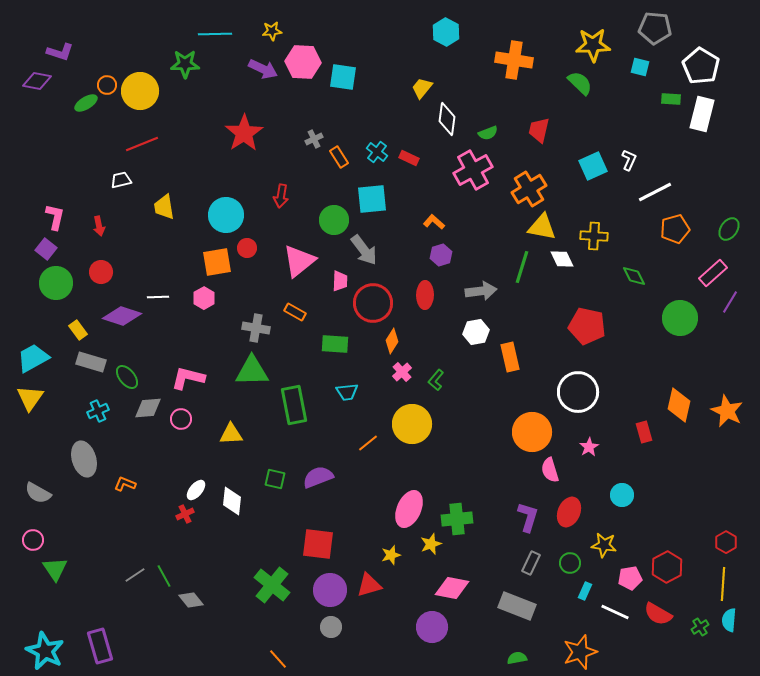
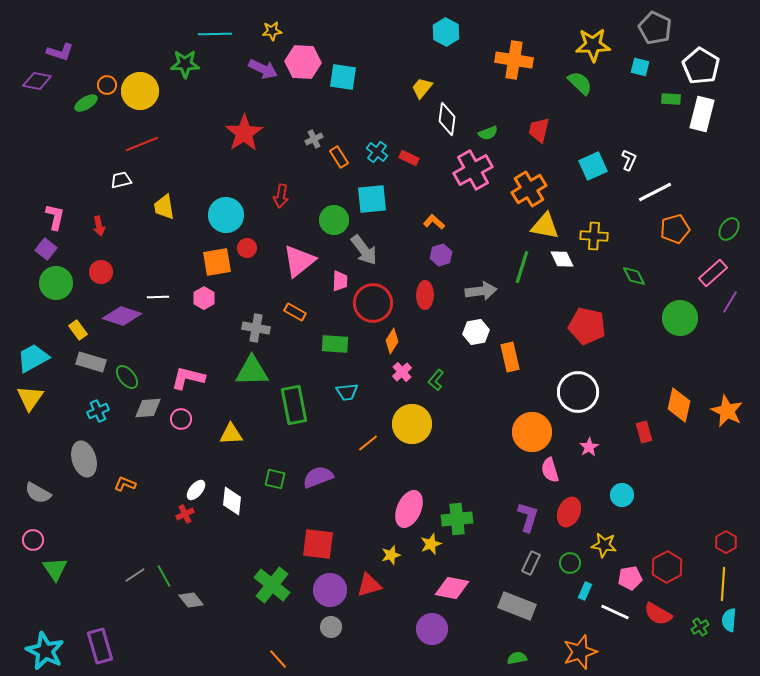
gray pentagon at (655, 28): rotated 20 degrees clockwise
yellow triangle at (542, 227): moved 3 px right, 1 px up
purple circle at (432, 627): moved 2 px down
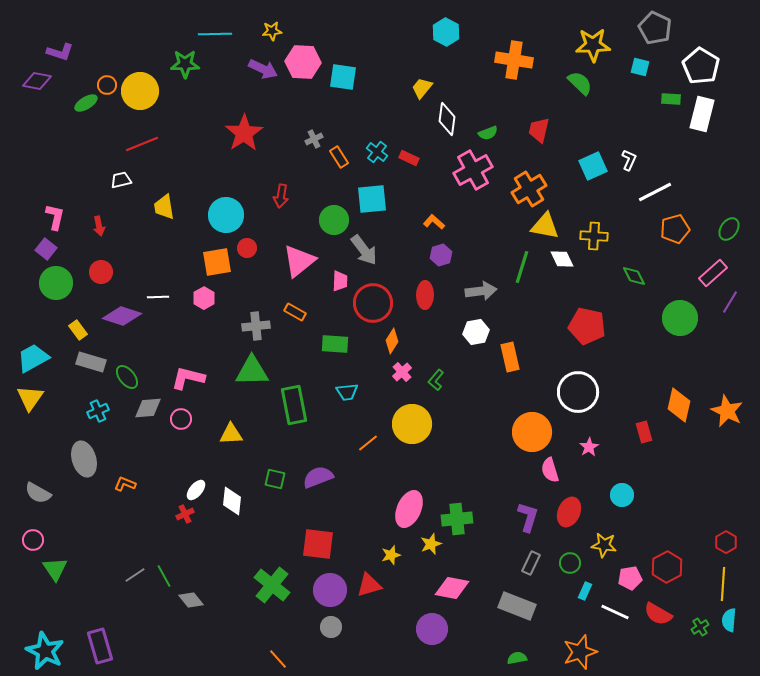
gray cross at (256, 328): moved 2 px up; rotated 16 degrees counterclockwise
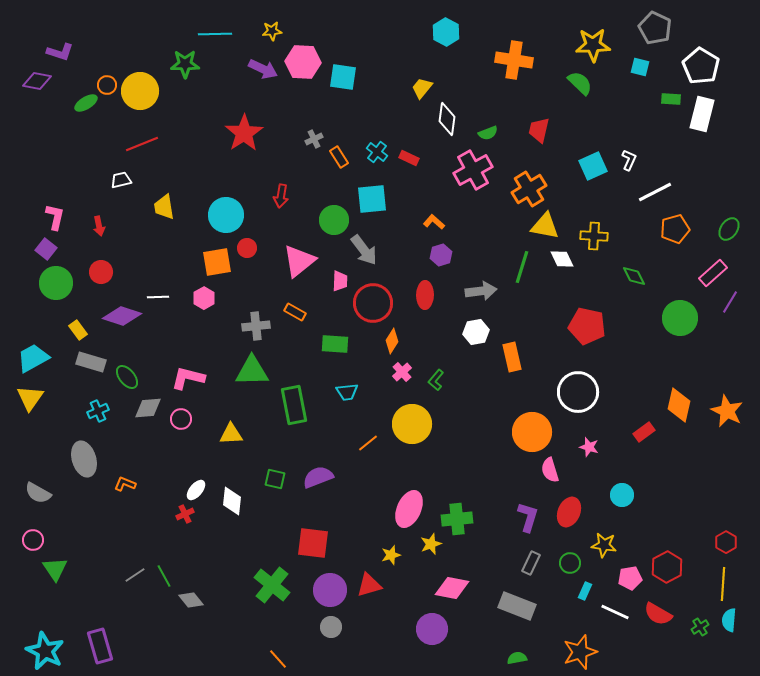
orange rectangle at (510, 357): moved 2 px right
red rectangle at (644, 432): rotated 70 degrees clockwise
pink star at (589, 447): rotated 24 degrees counterclockwise
red square at (318, 544): moved 5 px left, 1 px up
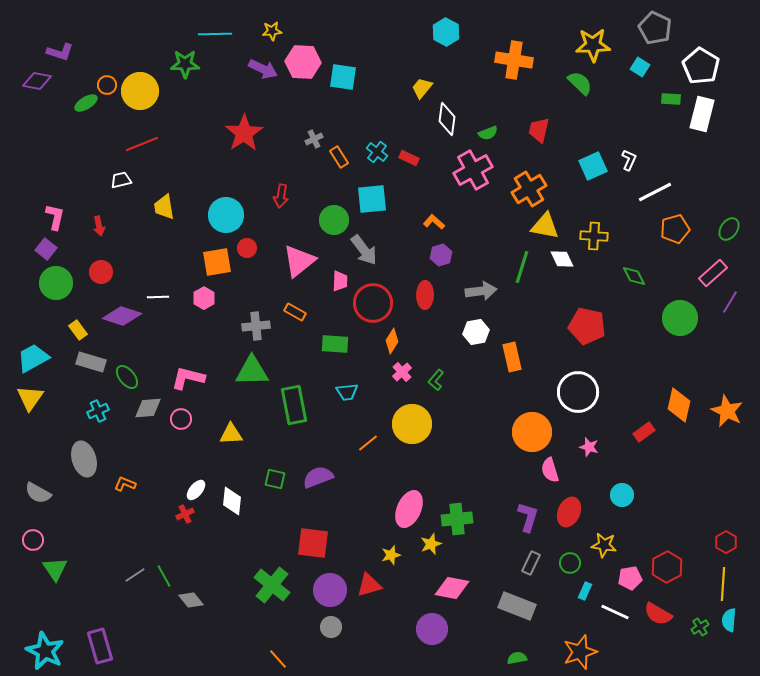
cyan square at (640, 67): rotated 18 degrees clockwise
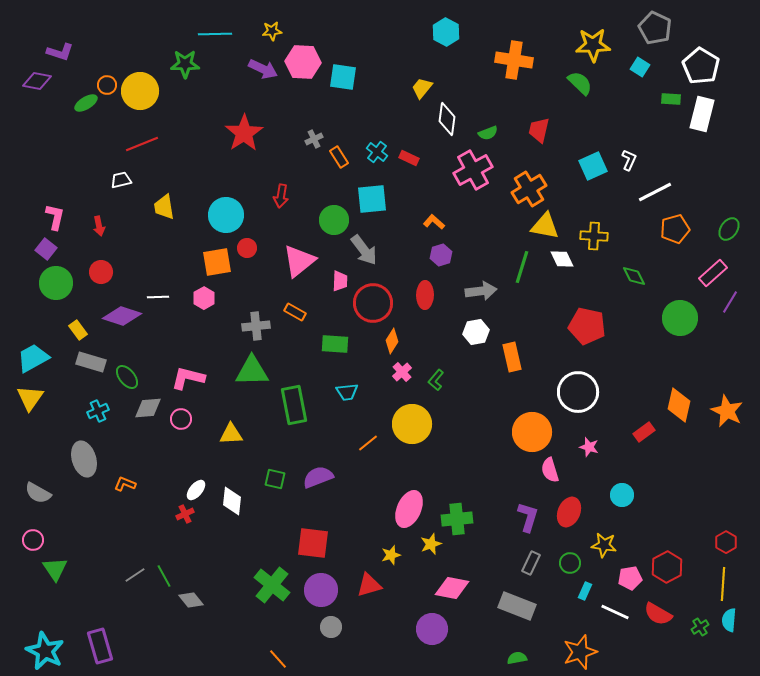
purple circle at (330, 590): moved 9 px left
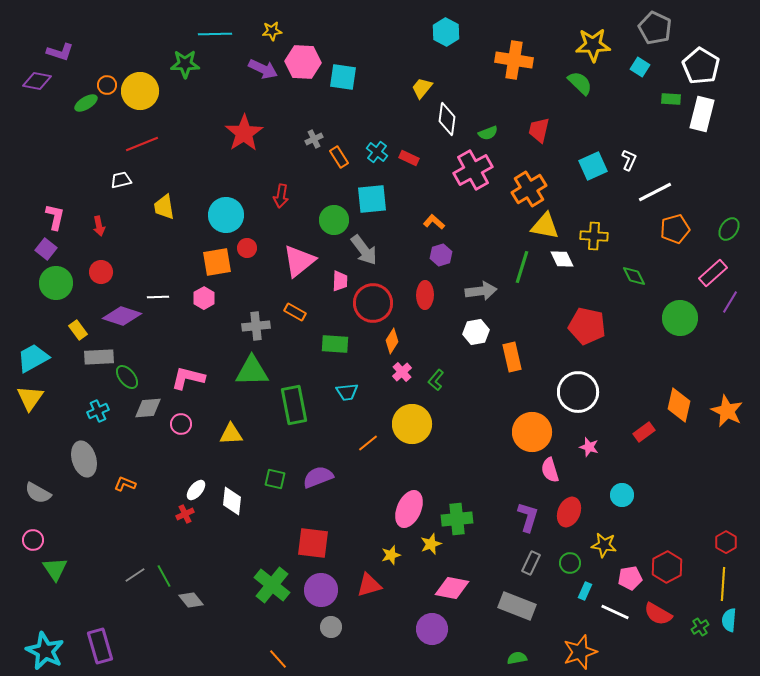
gray rectangle at (91, 362): moved 8 px right, 5 px up; rotated 20 degrees counterclockwise
pink circle at (181, 419): moved 5 px down
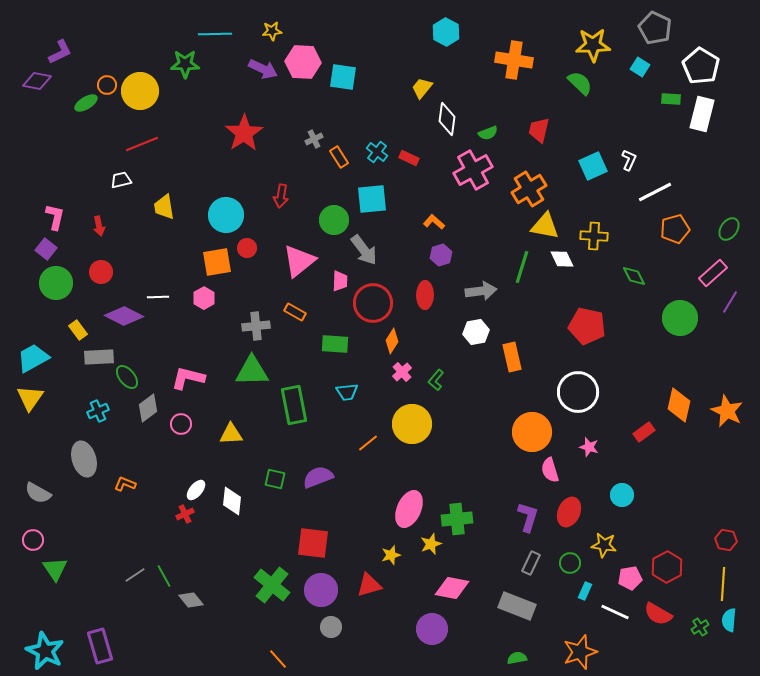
purple L-shape at (60, 52): rotated 44 degrees counterclockwise
purple diamond at (122, 316): moved 2 px right; rotated 9 degrees clockwise
gray diamond at (148, 408): rotated 32 degrees counterclockwise
red hexagon at (726, 542): moved 2 px up; rotated 20 degrees counterclockwise
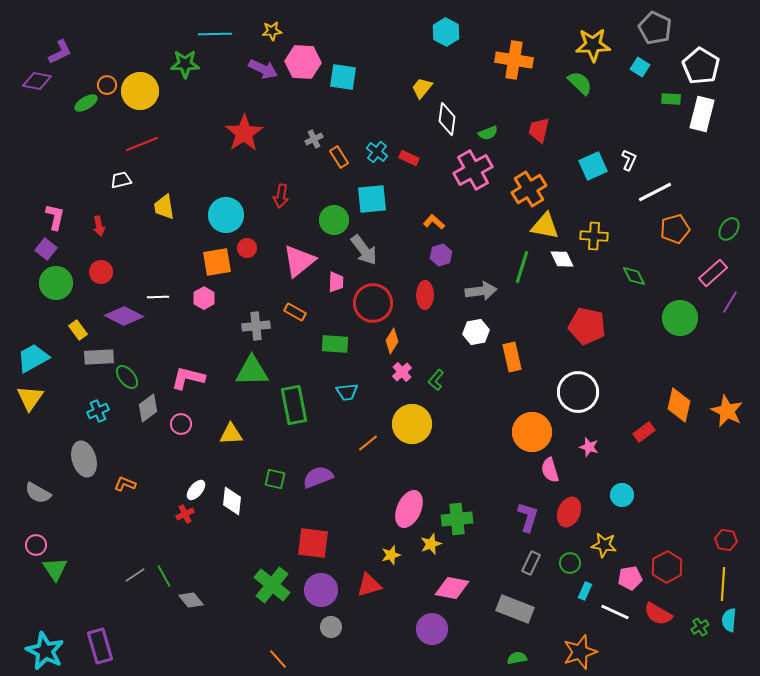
pink trapezoid at (340, 281): moved 4 px left, 1 px down
pink circle at (33, 540): moved 3 px right, 5 px down
gray rectangle at (517, 606): moved 2 px left, 3 px down
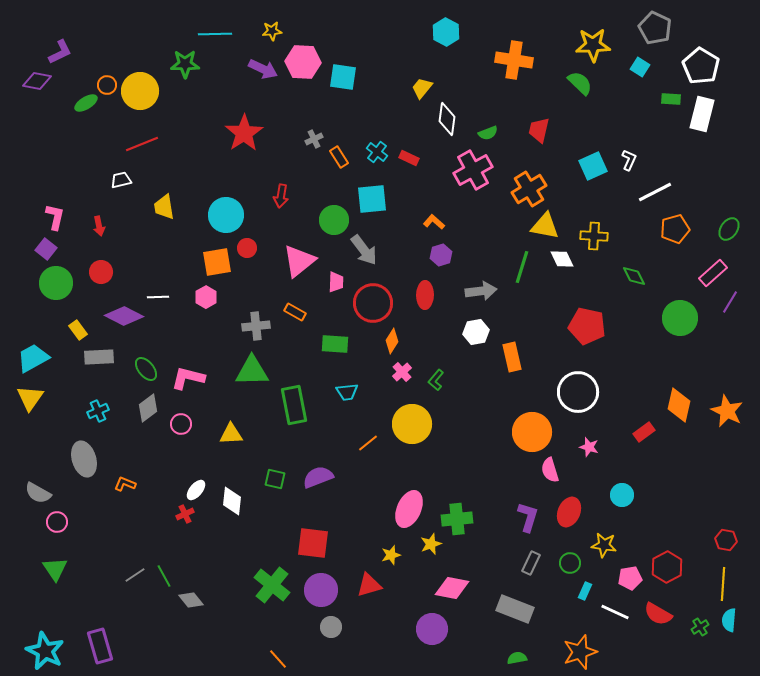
pink hexagon at (204, 298): moved 2 px right, 1 px up
green ellipse at (127, 377): moved 19 px right, 8 px up
pink circle at (36, 545): moved 21 px right, 23 px up
